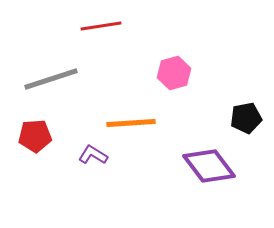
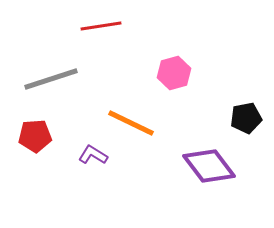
orange line: rotated 30 degrees clockwise
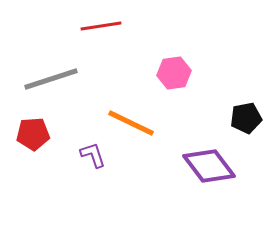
pink hexagon: rotated 8 degrees clockwise
red pentagon: moved 2 px left, 2 px up
purple L-shape: rotated 40 degrees clockwise
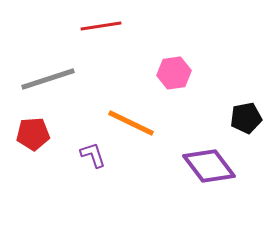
gray line: moved 3 px left
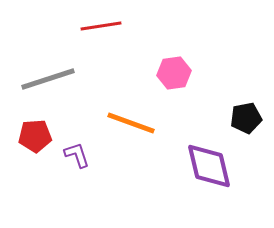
orange line: rotated 6 degrees counterclockwise
red pentagon: moved 2 px right, 2 px down
purple L-shape: moved 16 px left
purple diamond: rotated 24 degrees clockwise
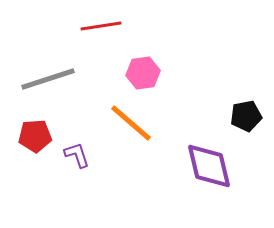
pink hexagon: moved 31 px left
black pentagon: moved 2 px up
orange line: rotated 21 degrees clockwise
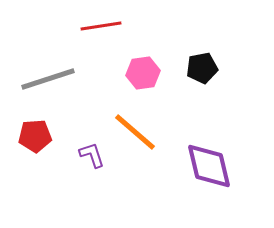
black pentagon: moved 44 px left, 48 px up
orange line: moved 4 px right, 9 px down
purple L-shape: moved 15 px right
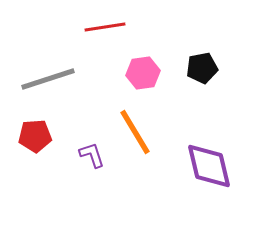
red line: moved 4 px right, 1 px down
orange line: rotated 18 degrees clockwise
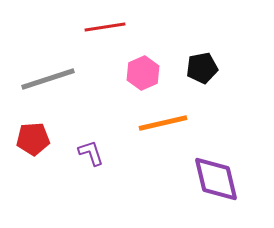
pink hexagon: rotated 16 degrees counterclockwise
orange line: moved 28 px right, 9 px up; rotated 72 degrees counterclockwise
red pentagon: moved 2 px left, 3 px down
purple L-shape: moved 1 px left, 2 px up
purple diamond: moved 7 px right, 13 px down
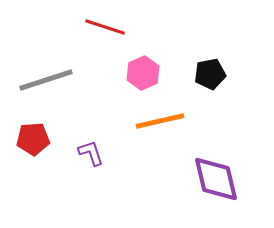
red line: rotated 27 degrees clockwise
black pentagon: moved 8 px right, 6 px down
gray line: moved 2 px left, 1 px down
orange line: moved 3 px left, 2 px up
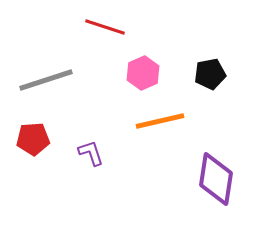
purple diamond: rotated 22 degrees clockwise
